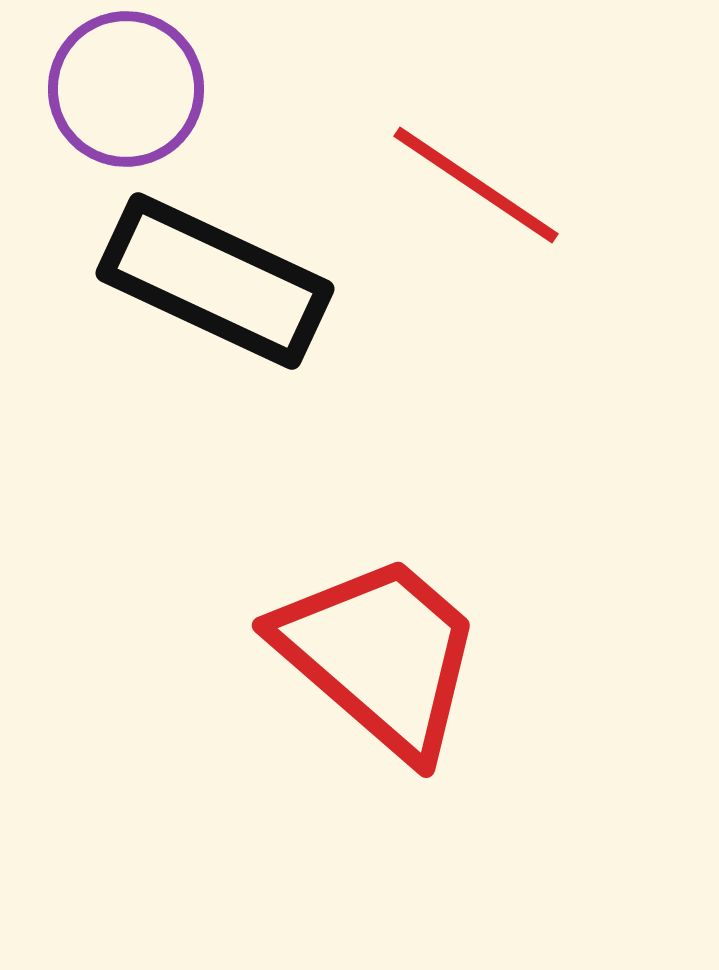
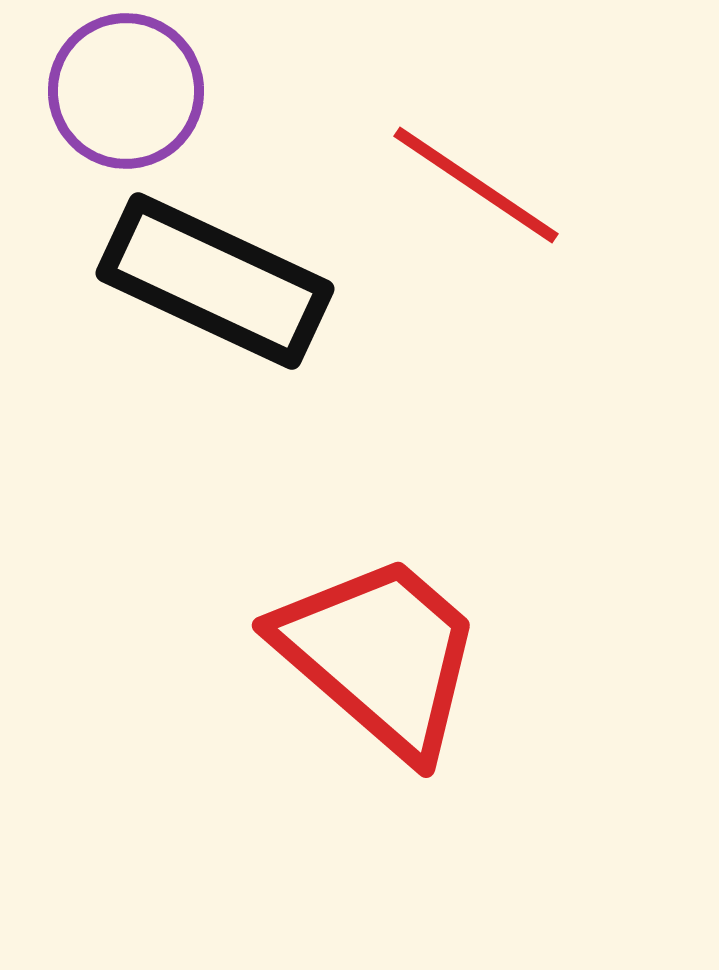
purple circle: moved 2 px down
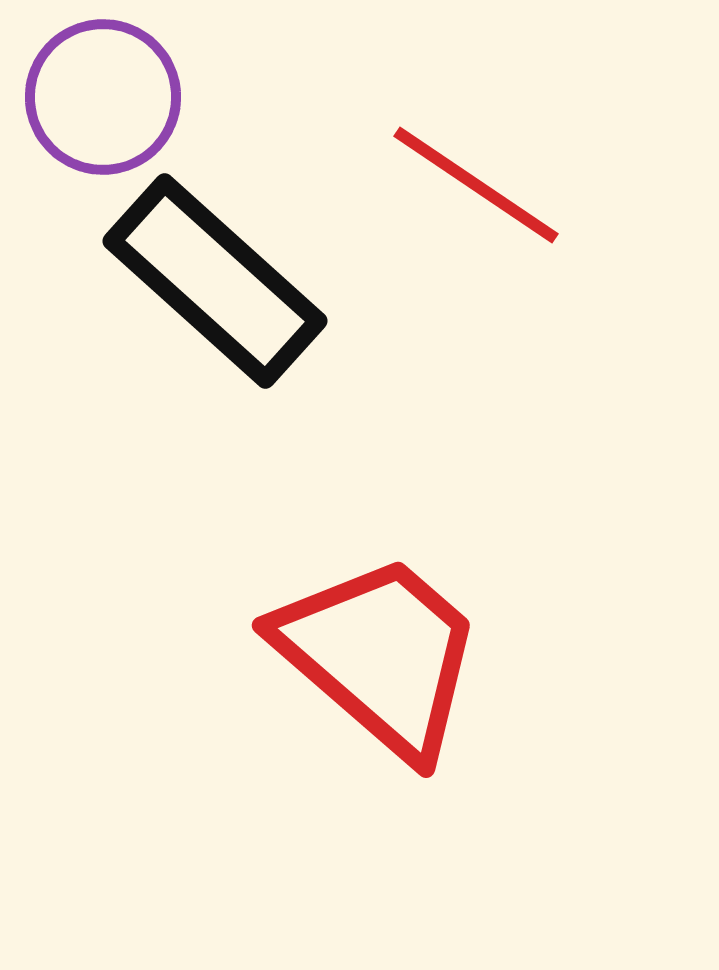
purple circle: moved 23 px left, 6 px down
black rectangle: rotated 17 degrees clockwise
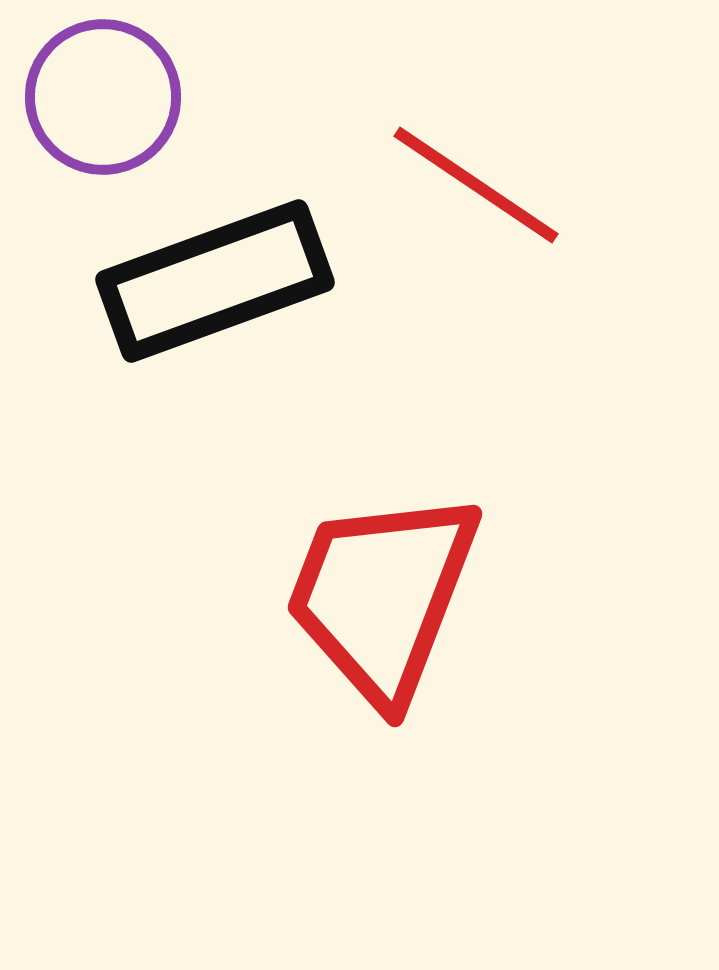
black rectangle: rotated 62 degrees counterclockwise
red trapezoid: moved 2 px right, 59 px up; rotated 110 degrees counterclockwise
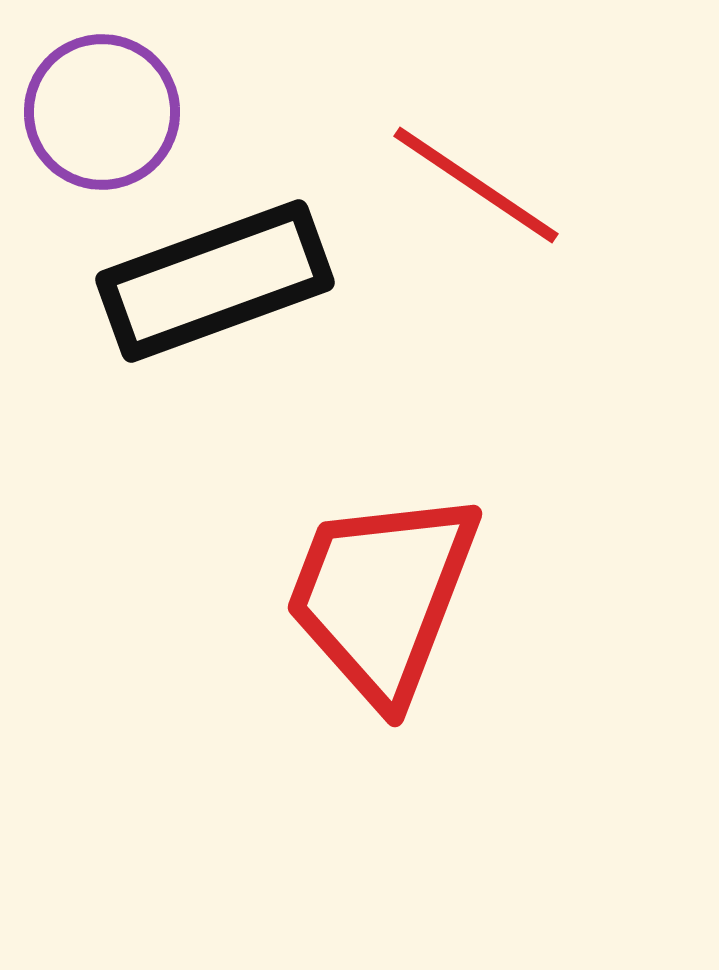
purple circle: moved 1 px left, 15 px down
